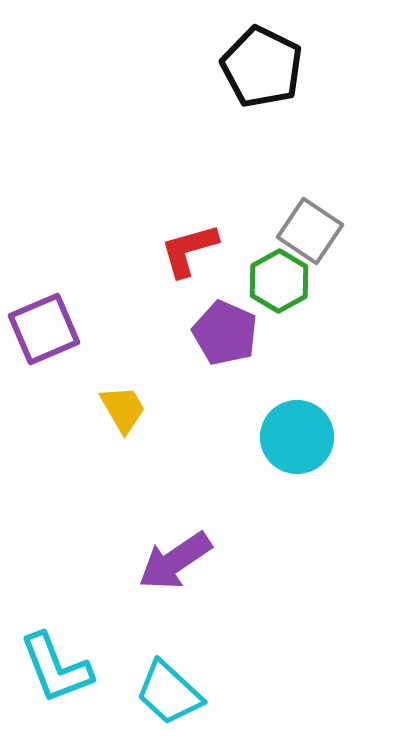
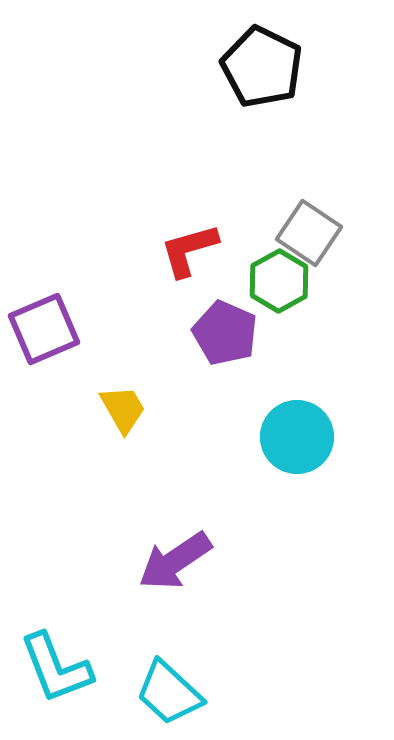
gray square: moved 1 px left, 2 px down
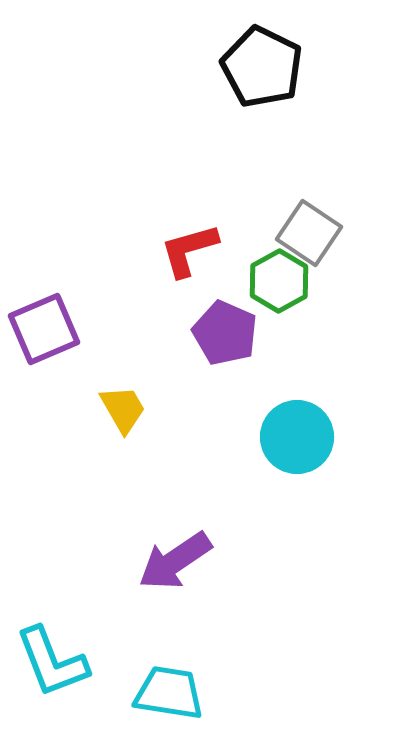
cyan L-shape: moved 4 px left, 6 px up
cyan trapezoid: rotated 146 degrees clockwise
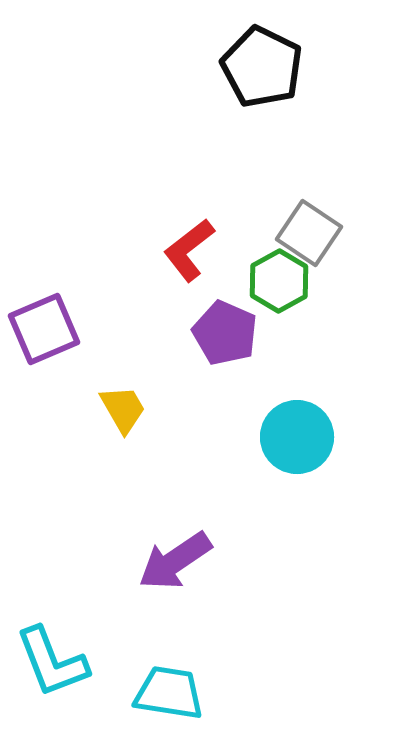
red L-shape: rotated 22 degrees counterclockwise
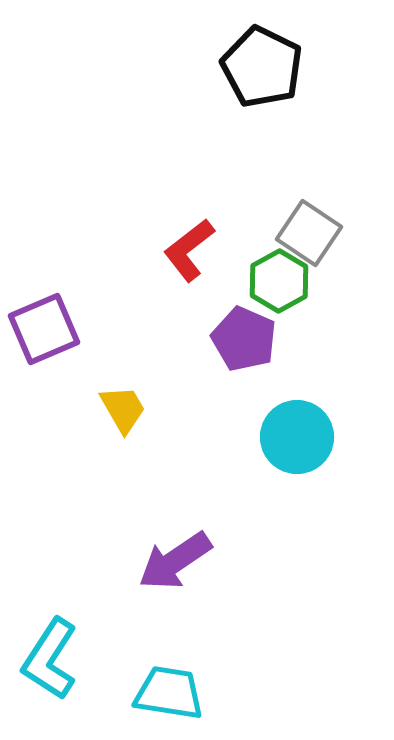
purple pentagon: moved 19 px right, 6 px down
cyan L-shape: moved 2 px left, 3 px up; rotated 54 degrees clockwise
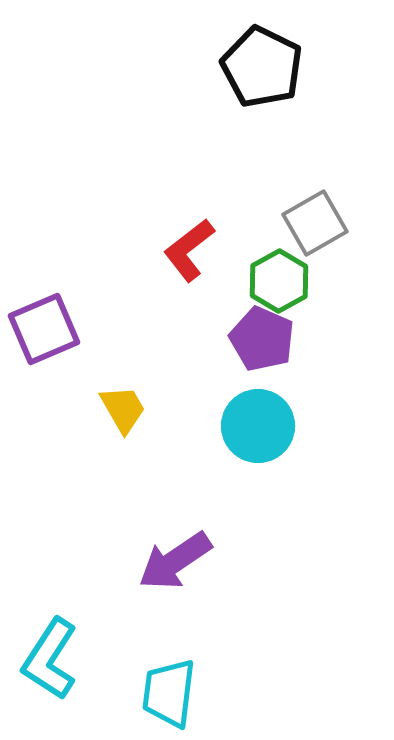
gray square: moved 6 px right, 10 px up; rotated 26 degrees clockwise
purple pentagon: moved 18 px right
cyan circle: moved 39 px left, 11 px up
cyan trapezoid: rotated 92 degrees counterclockwise
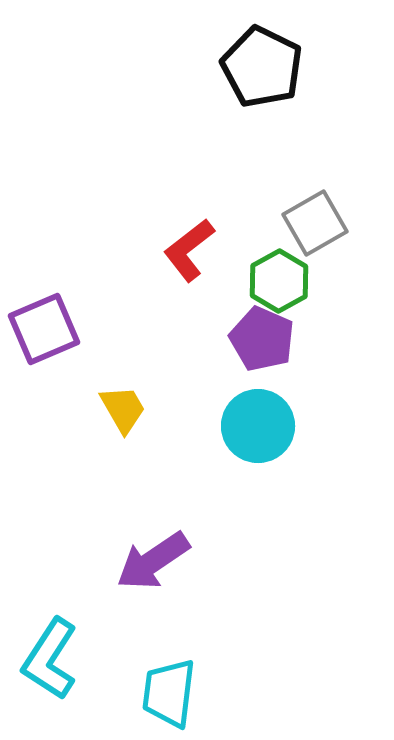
purple arrow: moved 22 px left
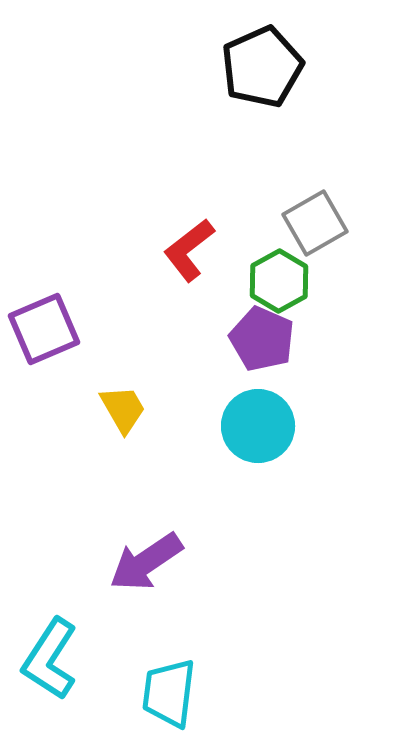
black pentagon: rotated 22 degrees clockwise
purple arrow: moved 7 px left, 1 px down
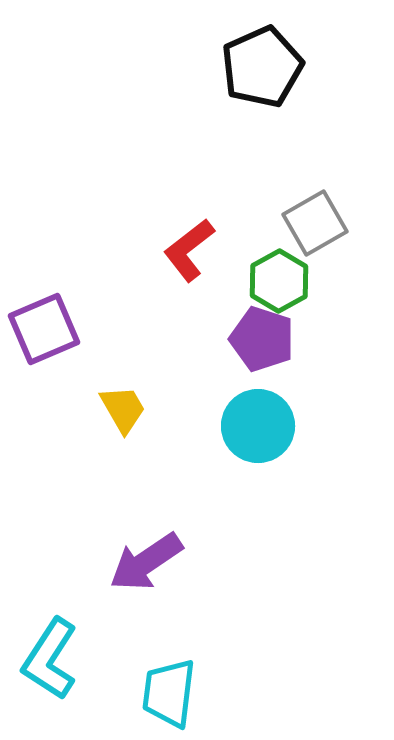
purple pentagon: rotated 6 degrees counterclockwise
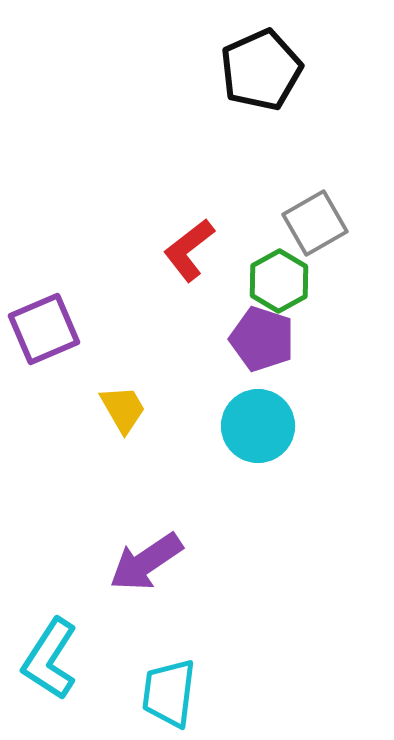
black pentagon: moved 1 px left, 3 px down
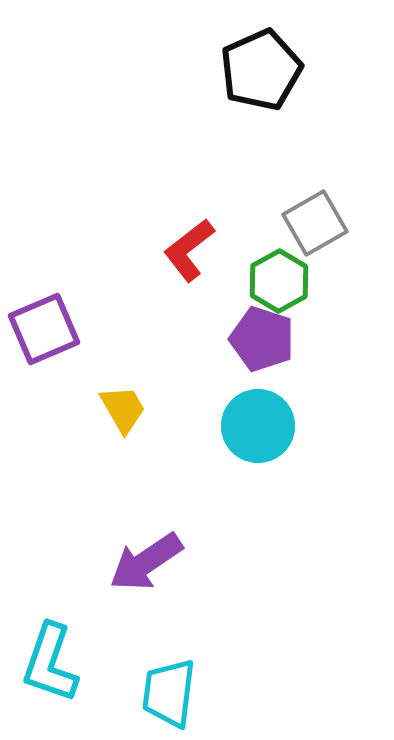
cyan L-shape: moved 4 px down; rotated 14 degrees counterclockwise
